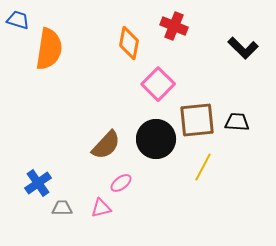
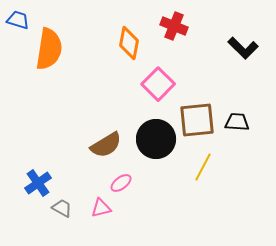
brown semicircle: rotated 16 degrees clockwise
gray trapezoid: rotated 30 degrees clockwise
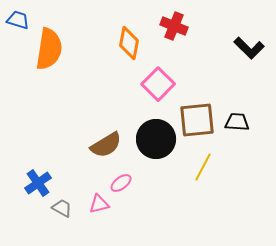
black L-shape: moved 6 px right
pink triangle: moved 2 px left, 4 px up
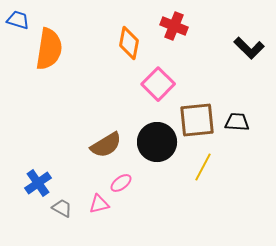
black circle: moved 1 px right, 3 px down
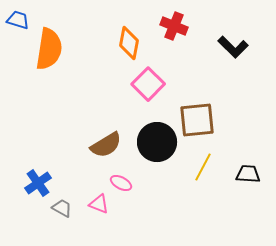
black L-shape: moved 16 px left, 1 px up
pink square: moved 10 px left
black trapezoid: moved 11 px right, 52 px down
pink ellipse: rotated 65 degrees clockwise
pink triangle: rotated 35 degrees clockwise
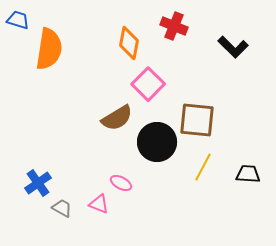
brown square: rotated 12 degrees clockwise
brown semicircle: moved 11 px right, 27 px up
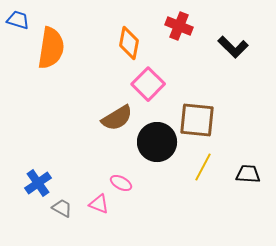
red cross: moved 5 px right
orange semicircle: moved 2 px right, 1 px up
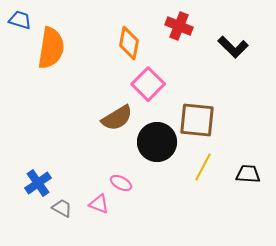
blue trapezoid: moved 2 px right
